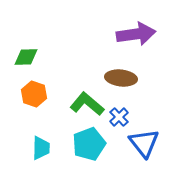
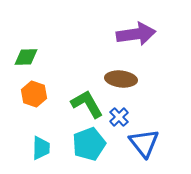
brown ellipse: moved 1 px down
green L-shape: rotated 20 degrees clockwise
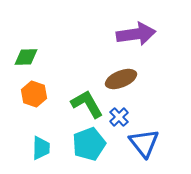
brown ellipse: rotated 28 degrees counterclockwise
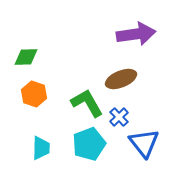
green L-shape: moved 1 px up
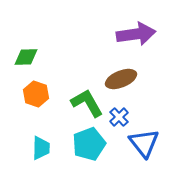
orange hexagon: moved 2 px right
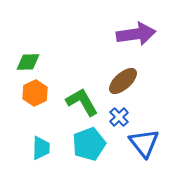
green diamond: moved 2 px right, 5 px down
brown ellipse: moved 2 px right, 2 px down; rotated 20 degrees counterclockwise
orange hexagon: moved 1 px left, 1 px up; rotated 15 degrees clockwise
green L-shape: moved 5 px left, 1 px up
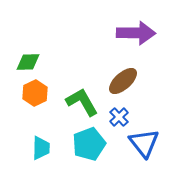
purple arrow: moved 1 px up; rotated 9 degrees clockwise
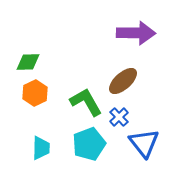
green L-shape: moved 4 px right
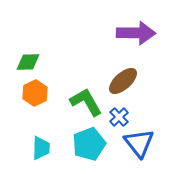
blue triangle: moved 5 px left
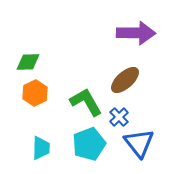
brown ellipse: moved 2 px right, 1 px up
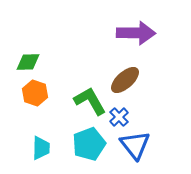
orange hexagon: rotated 15 degrees counterclockwise
green L-shape: moved 4 px right, 1 px up
blue triangle: moved 4 px left, 2 px down
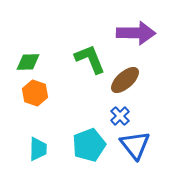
green L-shape: moved 42 px up; rotated 8 degrees clockwise
blue cross: moved 1 px right, 1 px up
cyan pentagon: moved 1 px down
cyan trapezoid: moved 3 px left, 1 px down
